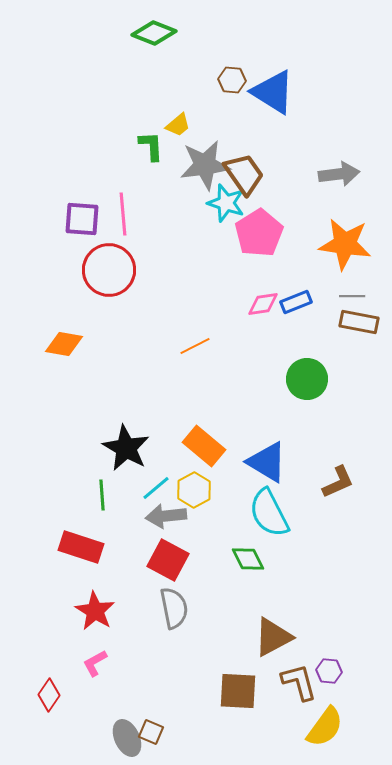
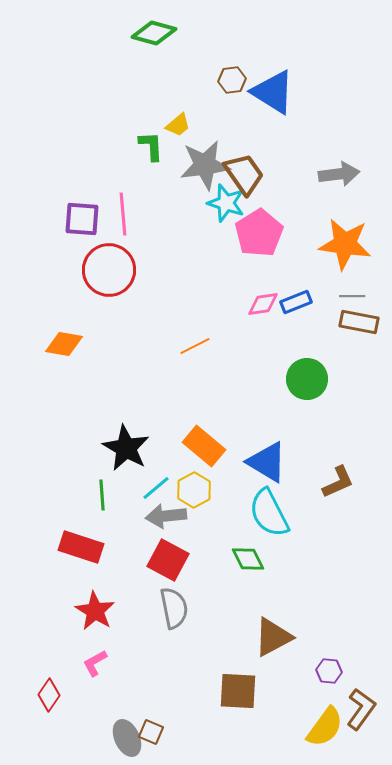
green diamond at (154, 33): rotated 6 degrees counterclockwise
brown hexagon at (232, 80): rotated 12 degrees counterclockwise
brown L-shape at (299, 682): moved 62 px right, 27 px down; rotated 51 degrees clockwise
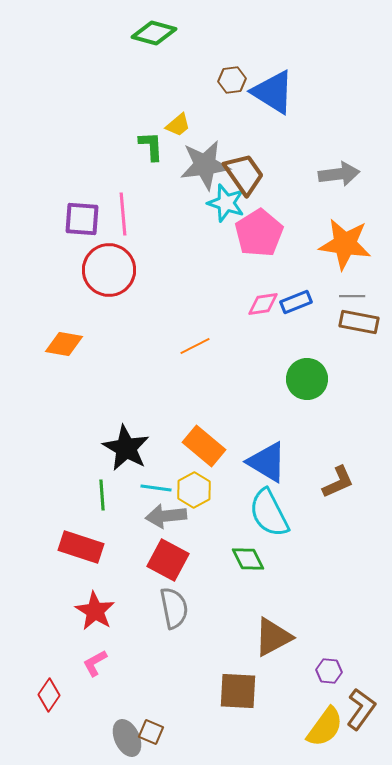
cyan line at (156, 488): rotated 48 degrees clockwise
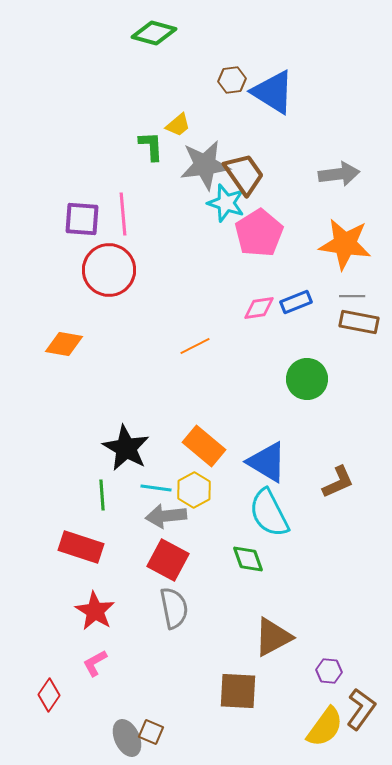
pink diamond at (263, 304): moved 4 px left, 4 px down
green diamond at (248, 559): rotated 8 degrees clockwise
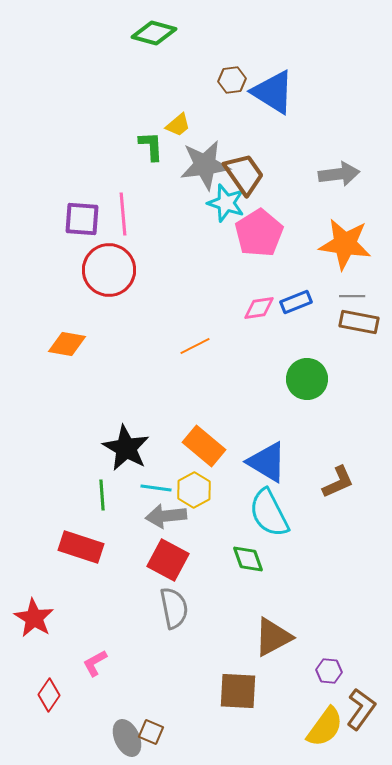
orange diamond at (64, 344): moved 3 px right
red star at (95, 611): moved 61 px left, 7 px down
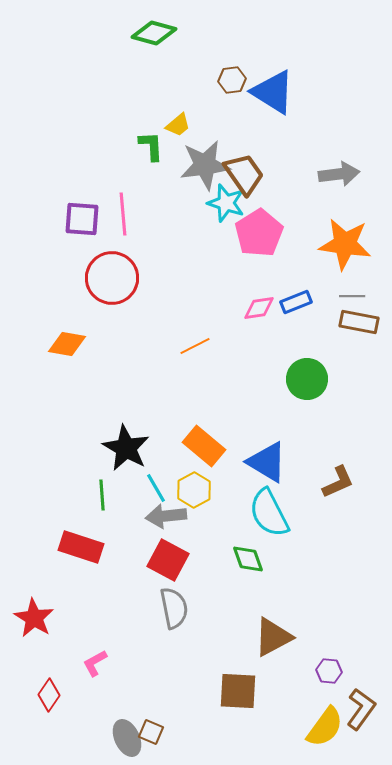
red circle at (109, 270): moved 3 px right, 8 px down
cyan line at (156, 488): rotated 52 degrees clockwise
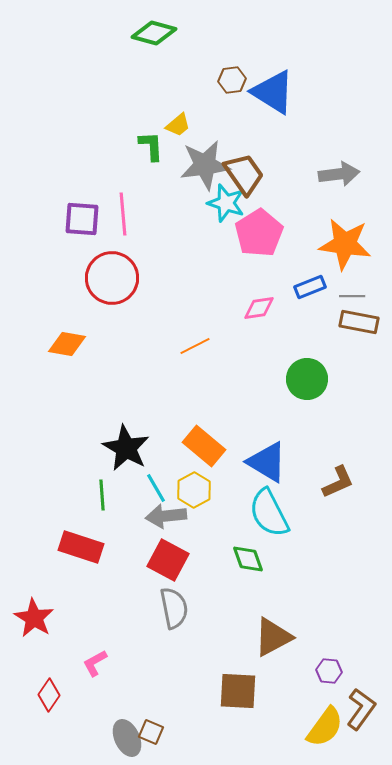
blue rectangle at (296, 302): moved 14 px right, 15 px up
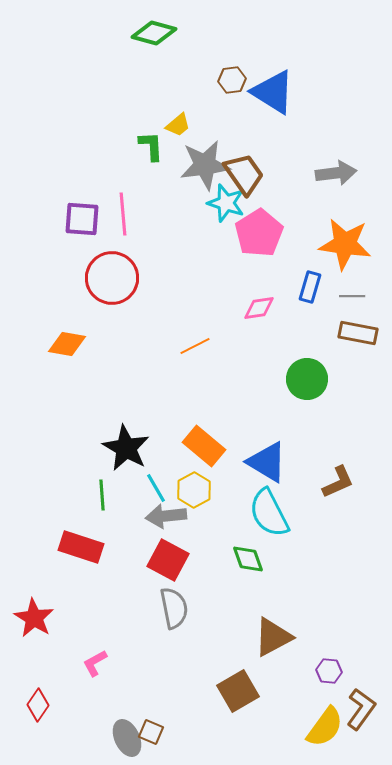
gray arrow at (339, 174): moved 3 px left, 1 px up
blue rectangle at (310, 287): rotated 52 degrees counterclockwise
brown rectangle at (359, 322): moved 1 px left, 11 px down
brown square at (238, 691): rotated 33 degrees counterclockwise
red diamond at (49, 695): moved 11 px left, 10 px down
